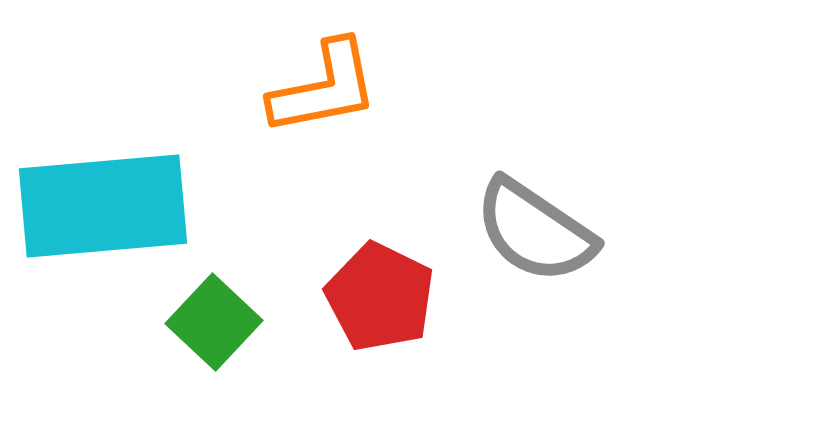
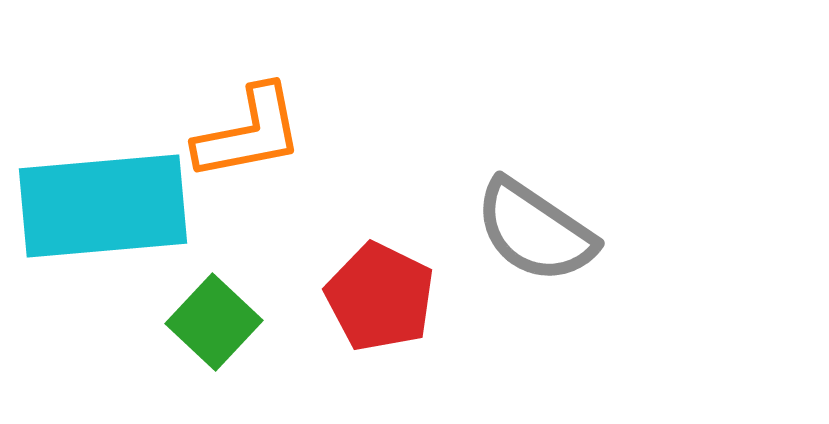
orange L-shape: moved 75 px left, 45 px down
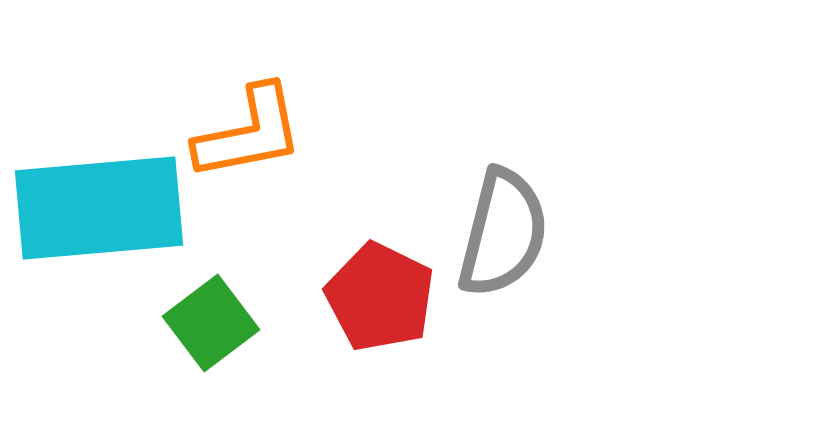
cyan rectangle: moved 4 px left, 2 px down
gray semicircle: moved 32 px left, 2 px down; rotated 110 degrees counterclockwise
green square: moved 3 px left, 1 px down; rotated 10 degrees clockwise
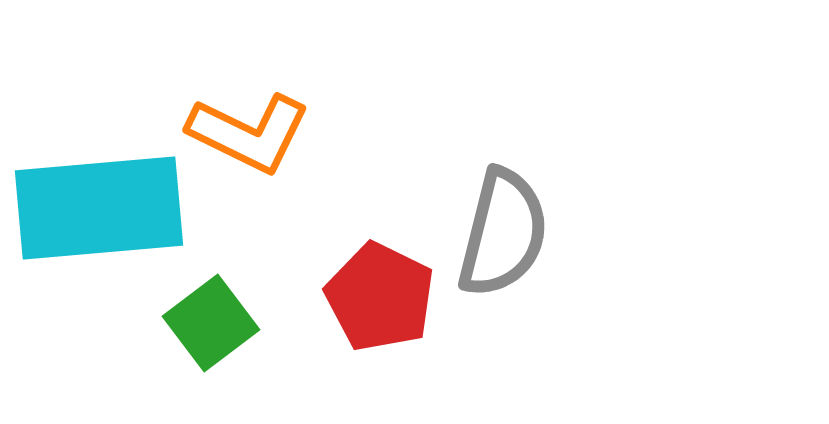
orange L-shape: rotated 37 degrees clockwise
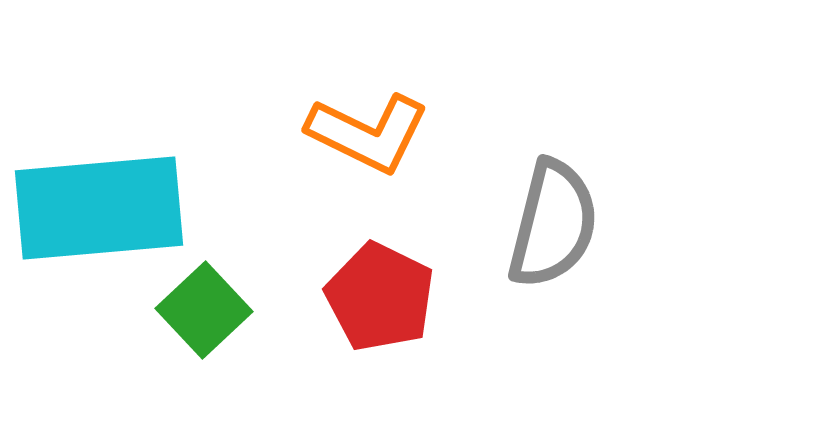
orange L-shape: moved 119 px right
gray semicircle: moved 50 px right, 9 px up
green square: moved 7 px left, 13 px up; rotated 6 degrees counterclockwise
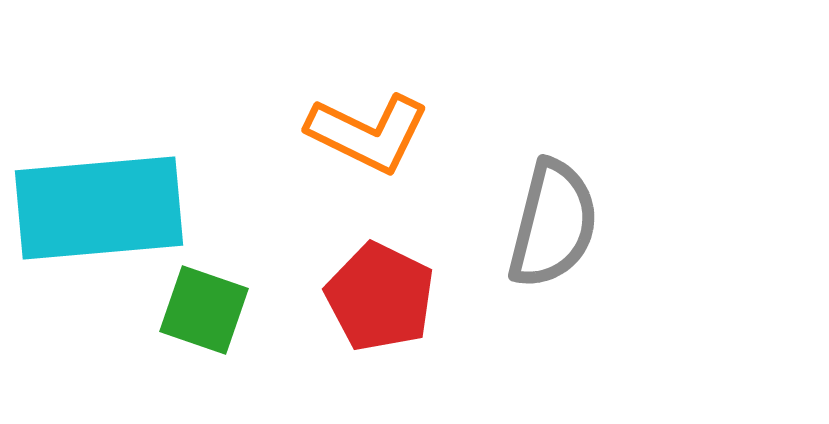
green square: rotated 28 degrees counterclockwise
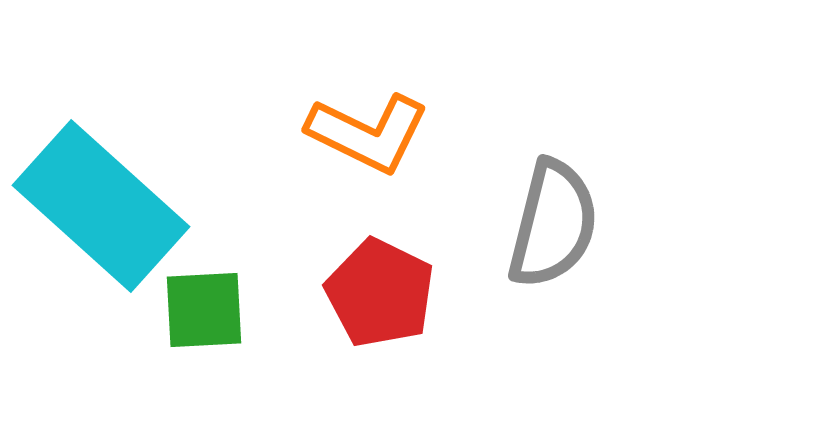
cyan rectangle: moved 2 px right, 2 px up; rotated 47 degrees clockwise
red pentagon: moved 4 px up
green square: rotated 22 degrees counterclockwise
